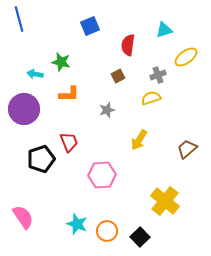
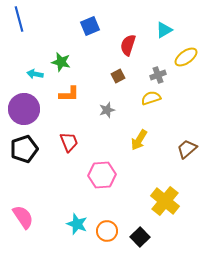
cyan triangle: rotated 12 degrees counterclockwise
red semicircle: rotated 10 degrees clockwise
black pentagon: moved 17 px left, 10 px up
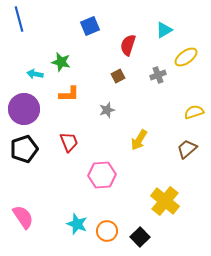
yellow semicircle: moved 43 px right, 14 px down
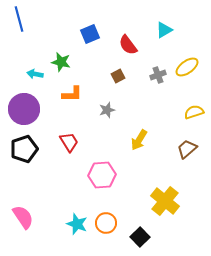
blue square: moved 8 px down
red semicircle: rotated 55 degrees counterclockwise
yellow ellipse: moved 1 px right, 10 px down
orange L-shape: moved 3 px right
red trapezoid: rotated 10 degrees counterclockwise
orange circle: moved 1 px left, 8 px up
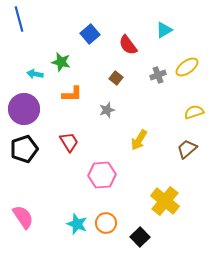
blue square: rotated 18 degrees counterclockwise
brown square: moved 2 px left, 2 px down; rotated 24 degrees counterclockwise
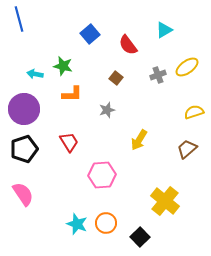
green star: moved 2 px right, 4 px down
pink semicircle: moved 23 px up
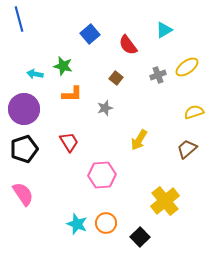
gray star: moved 2 px left, 2 px up
yellow cross: rotated 12 degrees clockwise
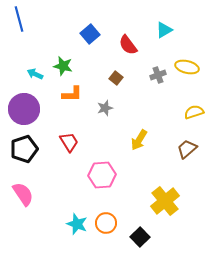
yellow ellipse: rotated 50 degrees clockwise
cyan arrow: rotated 14 degrees clockwise
